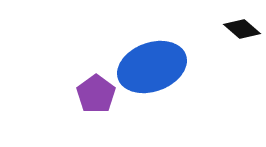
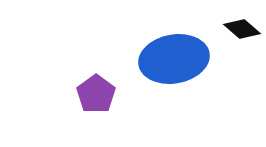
blue ellipse: moved 22 px right, 8 px up; rotated 10 degrees clockwise
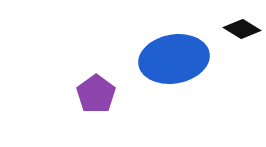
black diamond: rotated 9 degrees counterclockwise
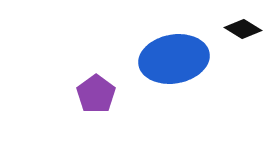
black diamond: moved 1 px right
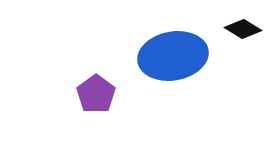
blue ellipse: moved 1 px left, 3 px up
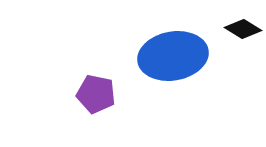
purple pentagon: rotated 24 degrees counterclockwise
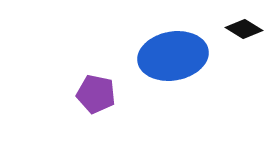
black diamond: moved 1 px right
